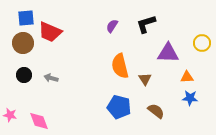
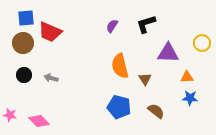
pink diamond: rotated 25 degrees counterclockwise
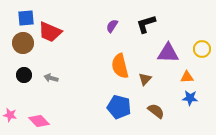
yellow circle: moved 6 px down
brown triangle: rotated 16 degrees clockwise
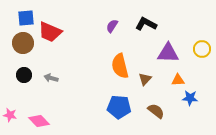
black L-shape: rotated 45 degrees clockwise
orange triangle: moved 9 px left, 3 px down
blue pentagon: rotated 10 degrees counterclockwise
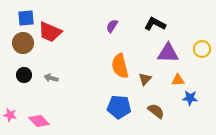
black L-shape: moved 9 px right
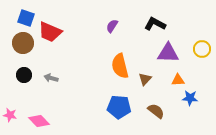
blue square: rotated 24 degrees clockwise
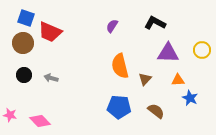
black L-shape: moved 1 px up
yellow circle: moved 1 px down
blue star: rotated 21 degrees clockwise
pink diamond: moved 1 px right
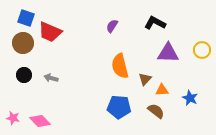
orange triangle: moved 16 px left, 10 px down
pink star: moved 3 px right, 3 px down
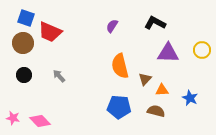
gray arrow: moved 8 px right, 2 px up; rotated 32 degrees clockwise
brown semicircle: rotated 24 degrees counterclockwise
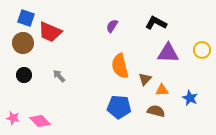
black L-shape: moved 1 px right
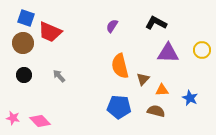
brown triangle: moved 2 px left
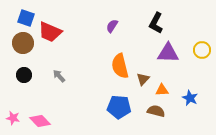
black L-shape: rotated 90 degrees counterclockwise
